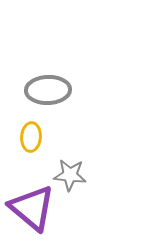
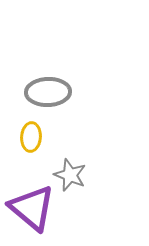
gray ellipse: moved 2 px down
gray star: rotated 16 degrees clockwise
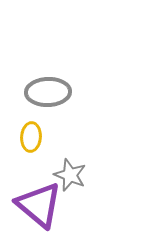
purple triangle: moved 7 px right, 3 px up
